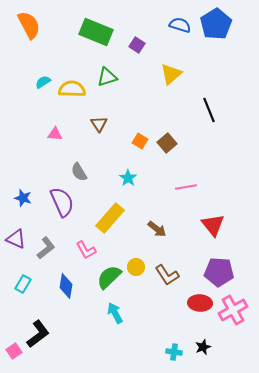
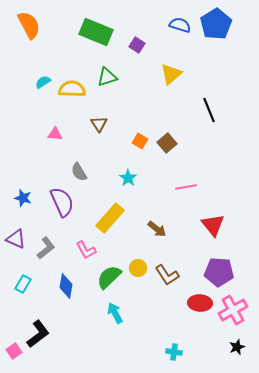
yellow circle: moved 2 px right, 1 px down
black star: moved 34 px right
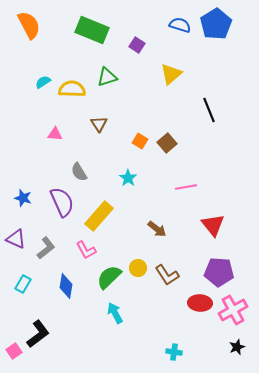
green rectangle: moved 4 px left, 2 px up
yellow rectangle: moved 11 px left, 2 px up
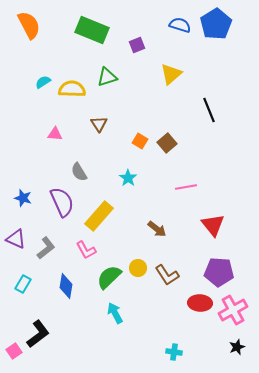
purple square: rotated 35 degrees clockwise
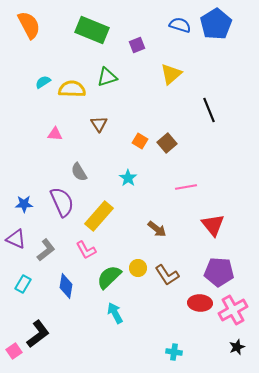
blue star: moved 1 px right, 6 px down; rotated 18 degrees counterclockwise
gray L-shape: moved 2 px down
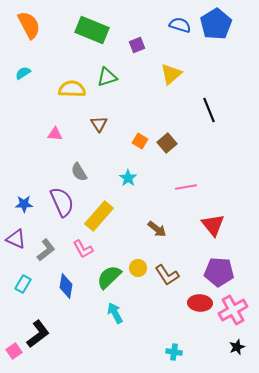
cyan semicircle: moved 20 px left, 9 px up
pink L-shape: moved 3 px left, 1 px up
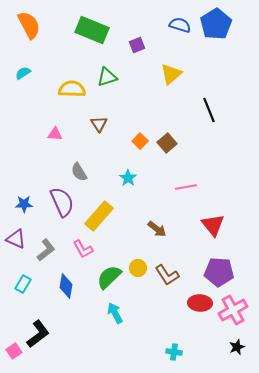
orange square: rotated 14 degrees clockwise
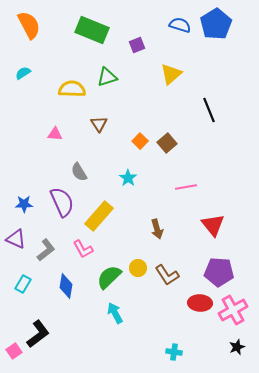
brown arrow: rotated 36 degrees clockwise
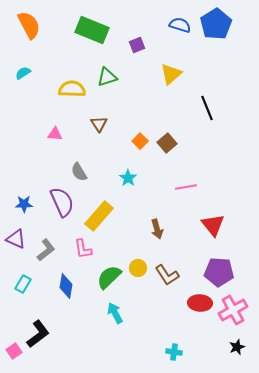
black line: moved 2 px left, 2 px up
pink L-shape: rotated 20 degrees clockwise
